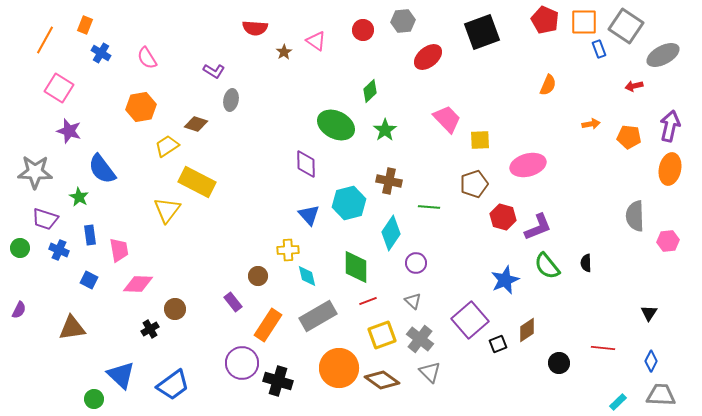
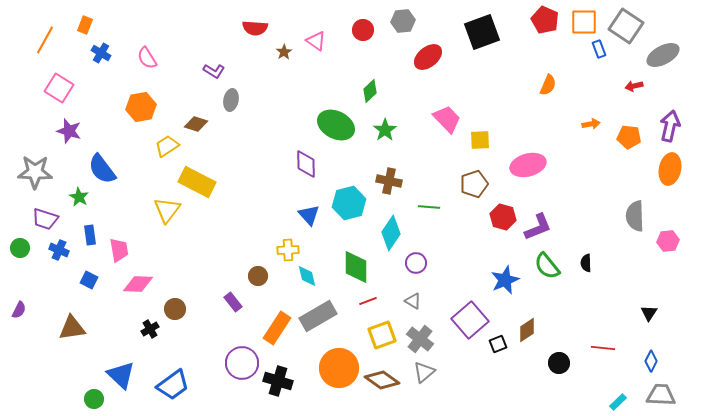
gray triangle at (413, 301): rotated 12 degrees counterclockwise
orange rectangle at (268, 325): moved 9 px right, 3 px down
gray triangle at (430, 372): moved 6 px left; rotated 35 degrees clockwise
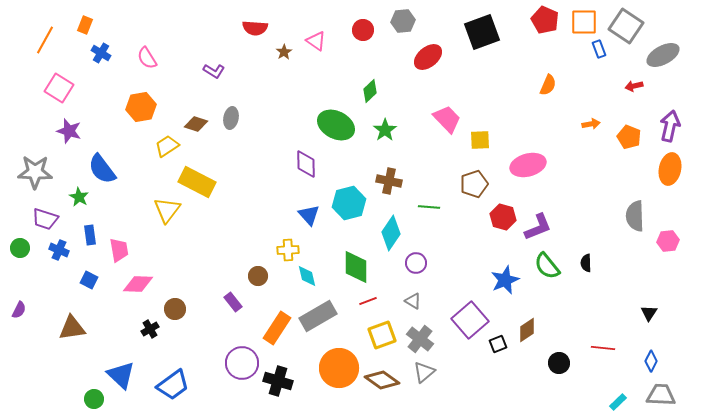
gray ellipse at (231, 100): moved 18 px down
orange pentagon at (629, 137): rotated 15 degrees clockwise
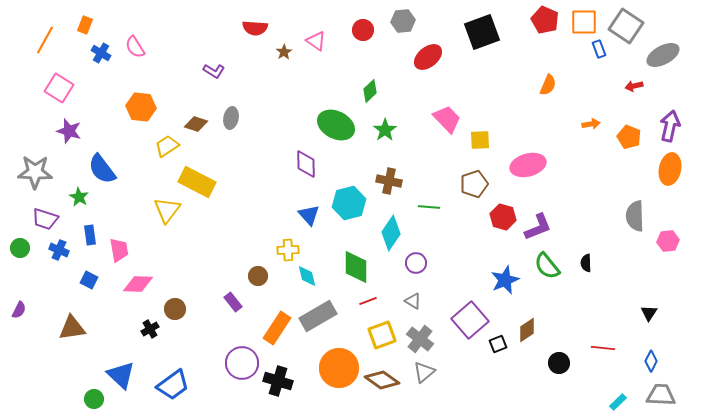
pink semicircle at (147, 58): moved 12 px left, 11 px up
orange hexagon at (141, 107): rotated 16 degrees clockwise
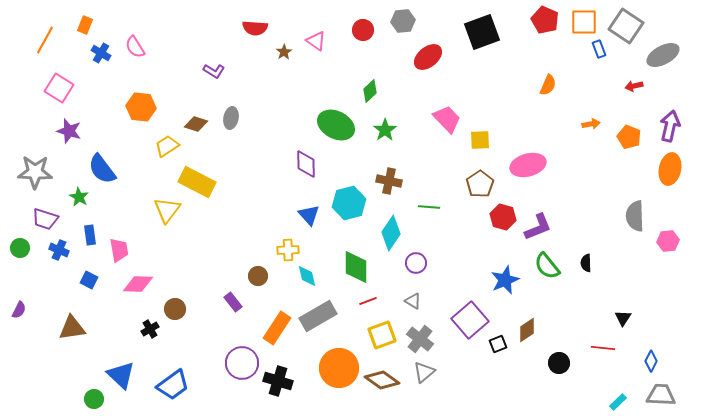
brown pentagon at (474, 184): moved 6 px right; rotated 16 degrees counterclockwise
black triangle at (649, 313): moved 26 px left, 5 px down
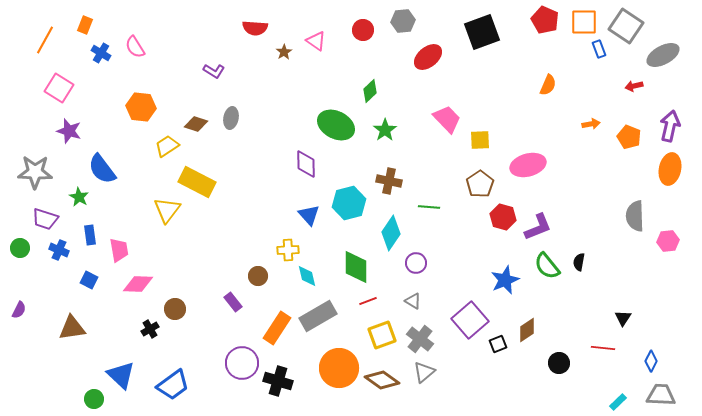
black semicircle at (586, 263): moved 7 px left, 1 px up; rotated 12 degrees clockwise
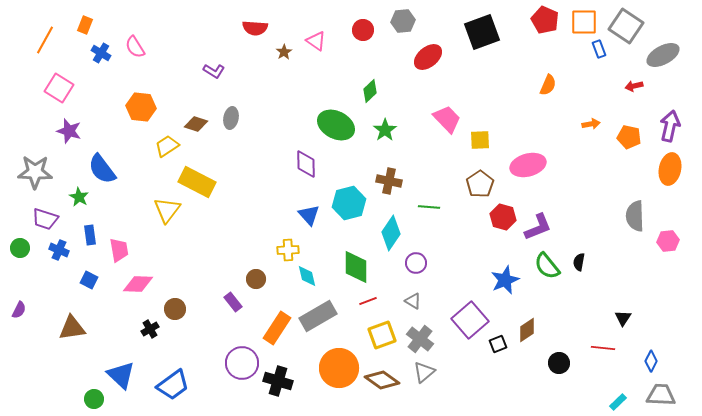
orange pentagon at (629, 137): rotated 10 degrees counterclockwise
brown circle at (258, 276): moved 2 px left, 3 px down
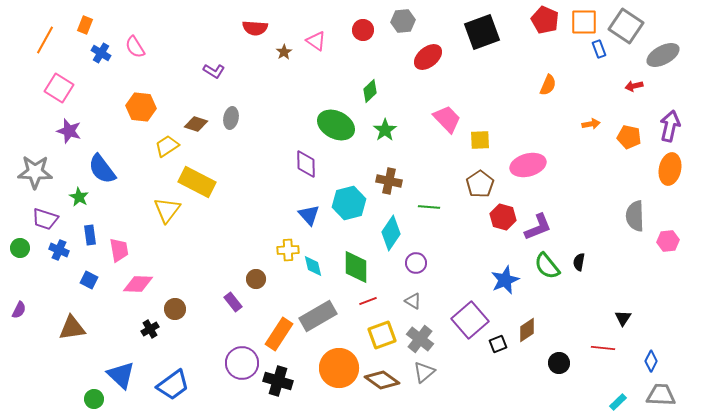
cyan diamond at (307, 276): moved 6 px right, 10 px up
orange rectangle at (277, 328): moved 2 px right, 6 px down
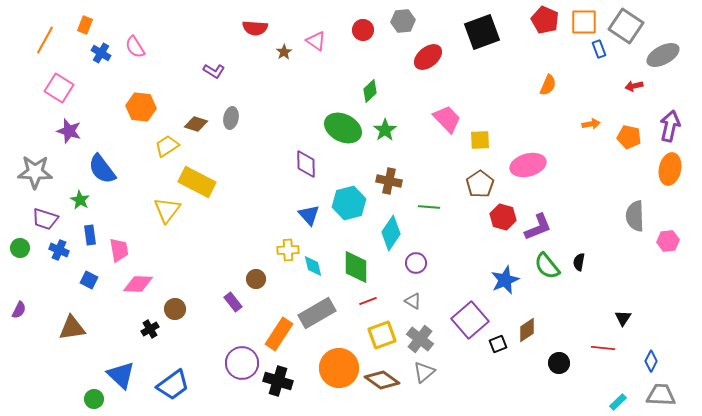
green ellipse at (336, 125): moved 7 px right, 3 px down
green star at (79, 197): moved 1 px right, 3 px down
gray rectangle at (318, 316): moved 1 px left, 3 px up
